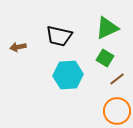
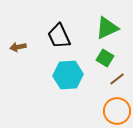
black trapezoid: rotated 52 degrees clockwise
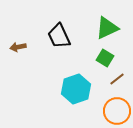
cyan hexagon: moved 8 px right, 14 px down; rotated 16 degrees counterclockwise
